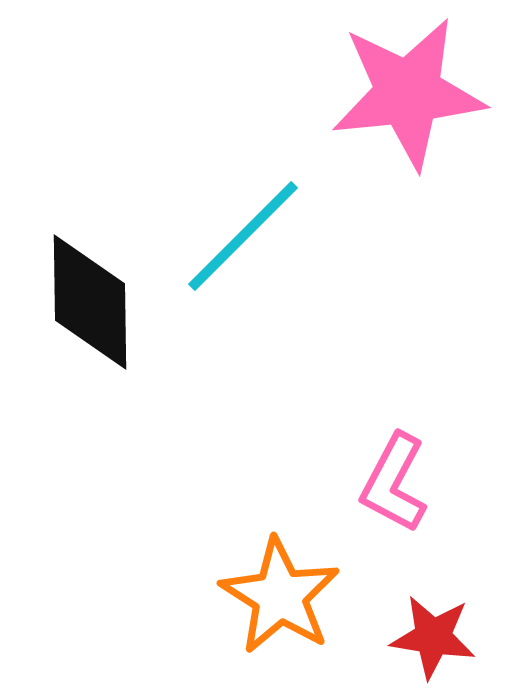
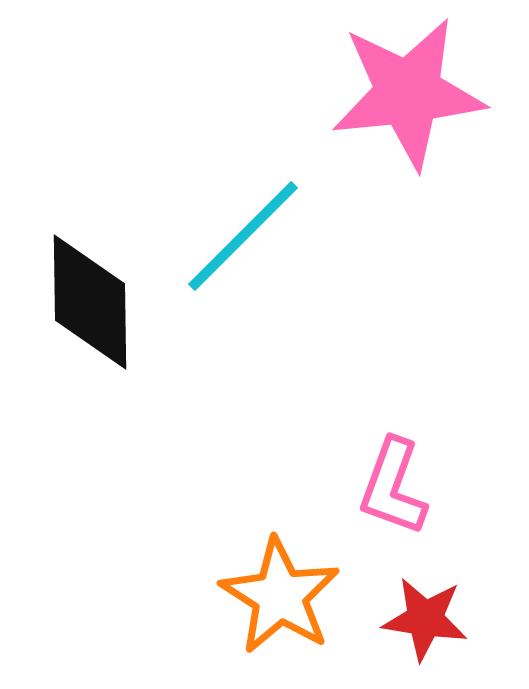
pink L-shape: moved 1 px left, 4 px down; rotated 8 degrees counterclockwise
red star: moved 8 px left, 18 px up
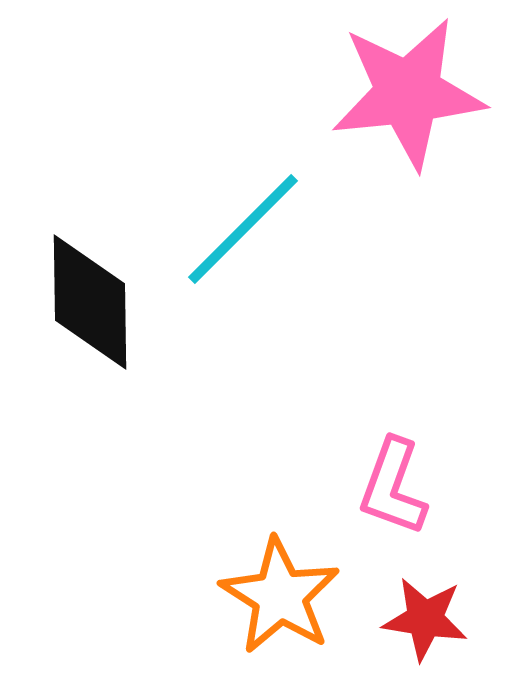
cyan line: moved 7 px up
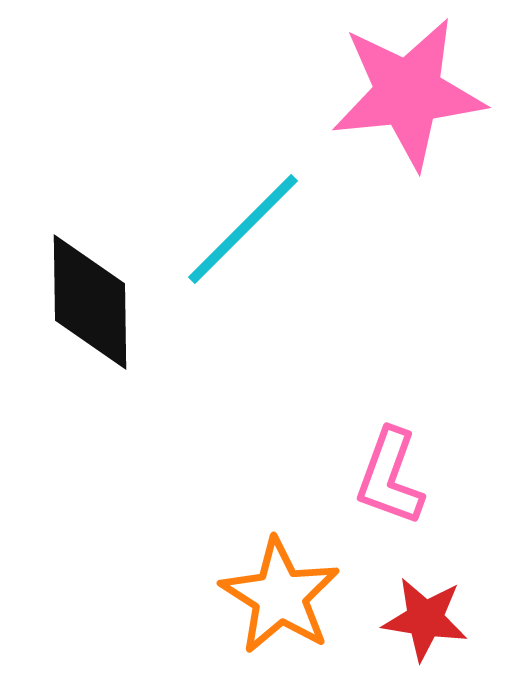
pink L-shape: moved 3 px left, 10 px up
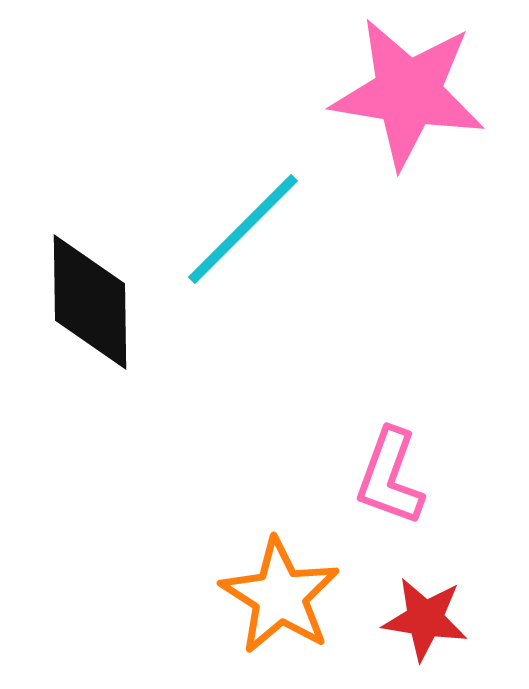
pink star: rotated 15 degrees clockwise
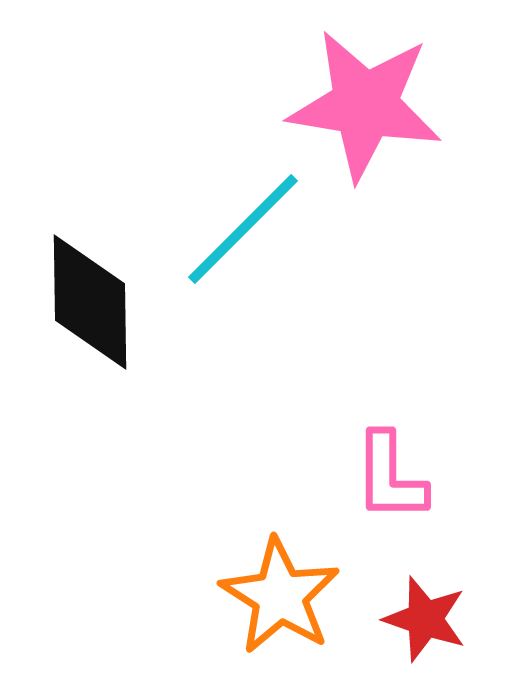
pink star: moved 43 px left, 12 px down
pink L-shape: rotated 20 degrees counterclockwise
red star: rotated 10 degrees clockwise
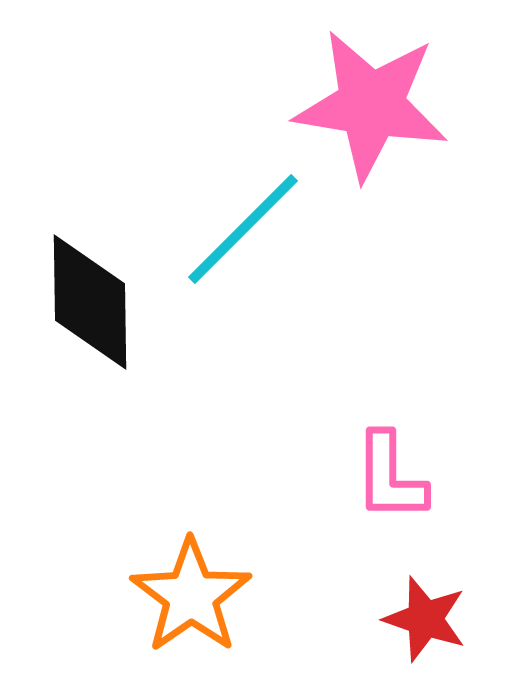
pink star: moved 6 px right
orange star: moved 89 px left; rotated 5 degrees clockwise
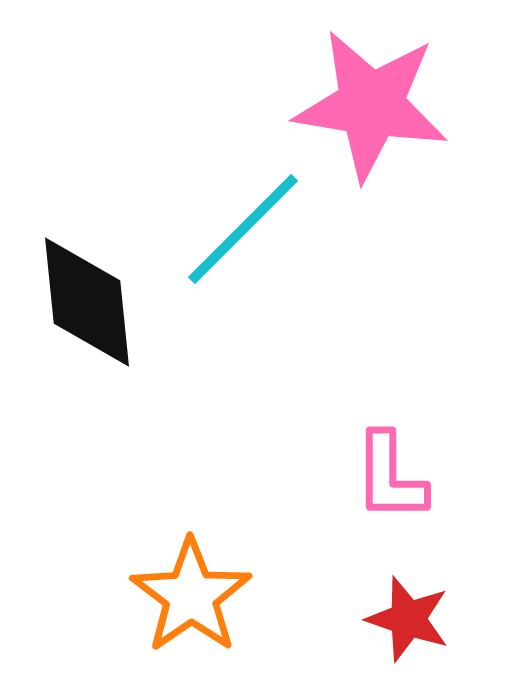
black diamond: moved 3 px left; rotated 5 degrees counterclockwise
red star: moved 17 px left
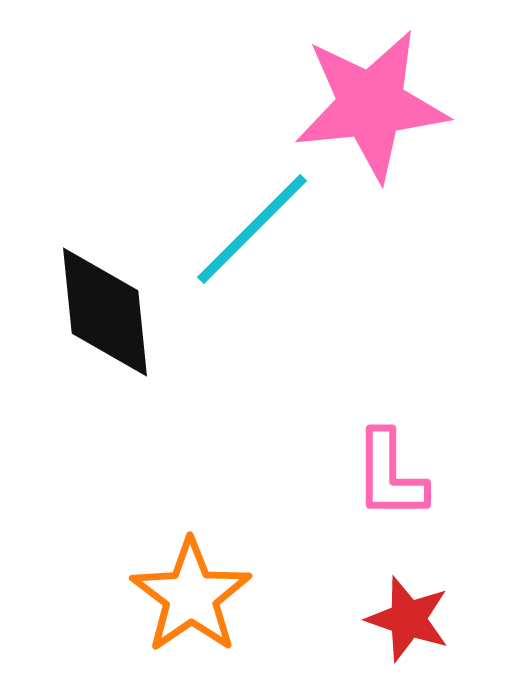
pink star: rotated 15 degrees counterclockwise
cyan line: moved 9 px right
black diamond: moved 18 px right, 10 px down
pink L-shape: moved 2 px up
